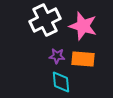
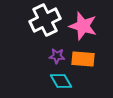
cyan diamond: moved 1 px up; rotated 25 degrees counterclockwise
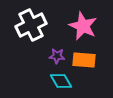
white cross: moved 14 px left, 5 px down
pink star: rotated 8 degrees clockwise
orange rectangle: moved 1 px right, 1 px down
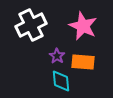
purple star: rotated 28 degrees clockwise
orange rectangle: moved 1 px left, 2 px down
cyan diamond: rotated 25 degrees clockwise
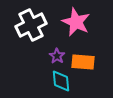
pink star: moved 7 px left, 4 px up
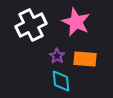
orange rectangle: moved 2 px right, 3 px up
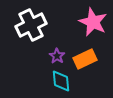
pink star: moved 17 px right
orange rectangle: rotated 30 degrees counterclockwise
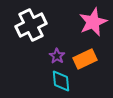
pink star: rotated 24 degrees clockwise
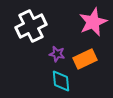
white cross: moved 1 px down
purple star: moved 2 px up; rotated 21 degrees counterclockwise
